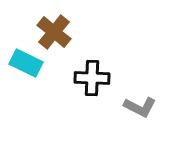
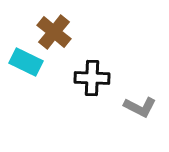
cyan rectangle: moved 1 px up
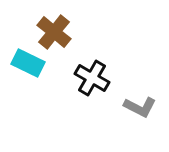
cyan rectangle: moved 2 px right, 1 px down
black cross: rotated 28 degrees clockwise
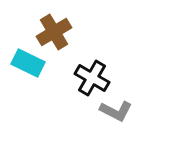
brown cross: rotated 20 degrees clockwise
gray L-shape: moved 24 px left, 4 px down
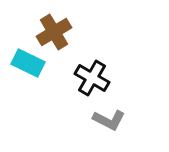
gray L-shape: moved 7 px left, 9 px down
